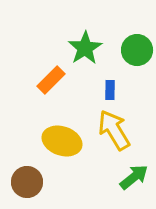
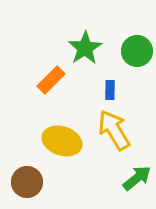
green circle: moved 1 px down
green arrow: moved 3 px right, 1 px down
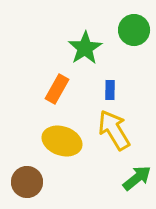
green circle: moved 3 px left, 21 px up
orange rectangle: moved 6 px right, 9 px down; rotated 16 degrees counterclockwise
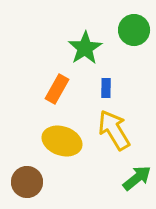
blue rectangle: moved 4 px left, 2 px up
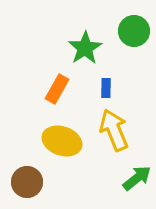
green circle: moved 1 px down
yellow arrow: rotated 9 degrees clockwise
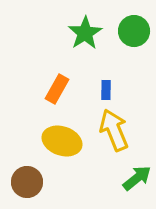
green star: moved 15 px up
blue rectangle: moved 2 px down
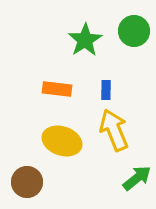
green star: moved 7 px down
orange rectangle: rotated 68 degrees clockwise
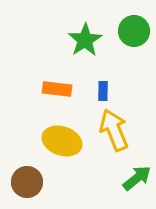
blue rectangle: moved 3 px left, 1 px down
